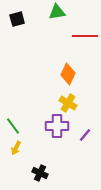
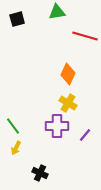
red line: rotated 15 degrees clockwise
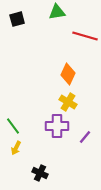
yellow cross: moved 1 px up
purple line: moved 2 px down
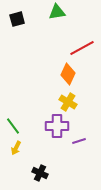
red line: moved 3 px left, 12 px down; rotated 45 degrees counterclockwise
purple line: moved 6 px left, 4 px down; rotated 32 degrees clockwise
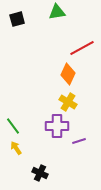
yellow arrow: rotated 120 degrees clockwise
